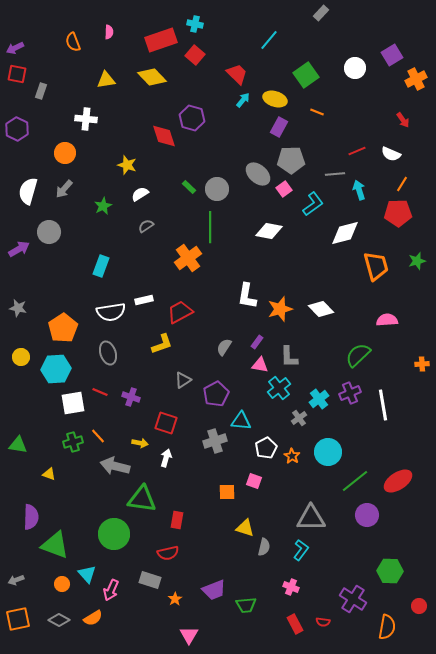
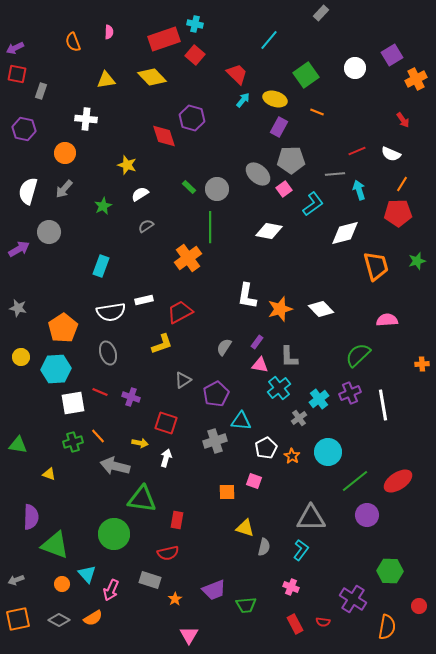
red rectangle at (161, 40): moved 3 px right, 1 px up
purple hexagon at (17, 129): moved 7 px right; rotated 15 degrees counterclockwise
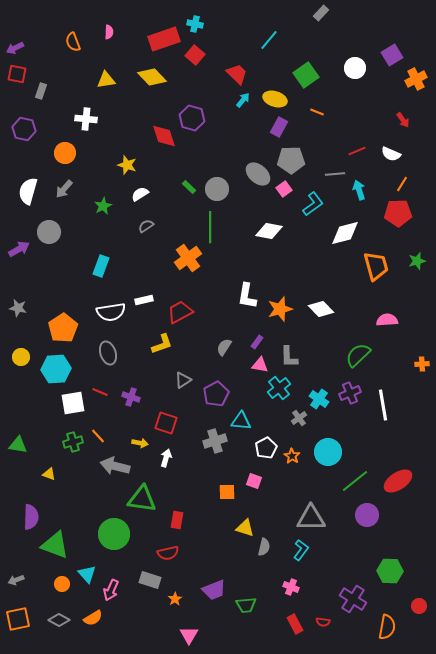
cyan cross at (319, 399): rotated 18 degrees counterclockwise
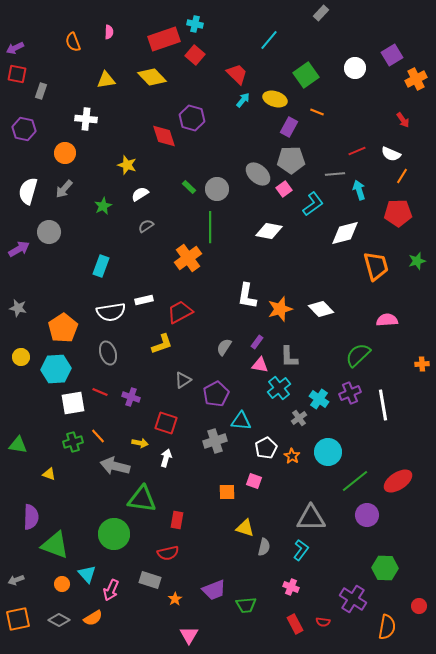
purple rectangle at (279, 127): moved 10 px right
orange line at (402, 184): moved 8 px up
green hexagon at (390, 571): moved 5 px left, 3 px up
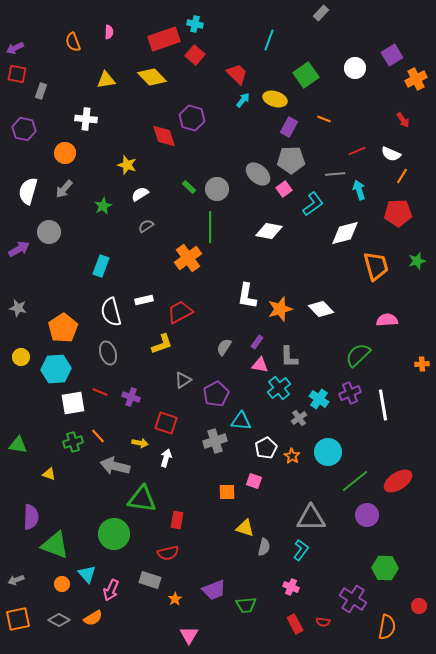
cyan line at (269, 40): rotated 20 degrees counterclockwise
orange line at (317, 112): moved 7 px right, 7 px down
white semicircle at (111, 312): rotated 84 degrees clockwise
